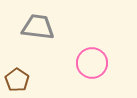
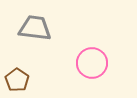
gray trapezoid: moved 3 px left, 1 px down
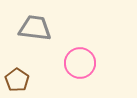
pink circle: moved 12 px left
